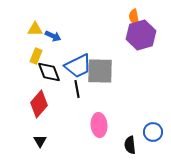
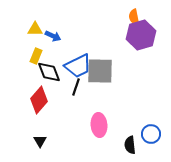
black line: moved 1 px left, 2 px up; rotated 30 degrees clockwise
red diamond: moved 4 px up
blue circle: moved 2 px left, 2 px down
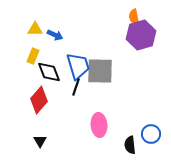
blue arrow: moved 2 px right, 1 px up
yellow rectangle: moved 3 px left
blue trapezoid: rotated 80 degrees counterclockwise
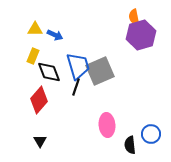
gray square: rotated 24 degrees counterclockwise
pink ellipse: moved 8 px right
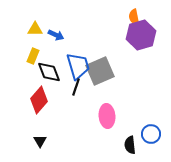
blue arrow: moved 1 px right
pink ellipse: moved 9 px up
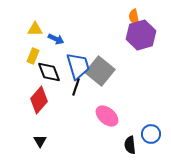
blue arrow: moved 4 px down
gray square: rotated 28 degrees counterclockwise
pink ellipse: rotated 45 degrees counterclockwise
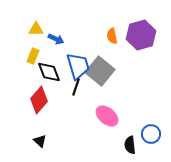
orange semicircle: moved 22 px left, 19 px down
yellow triangle: moved 1 px right
black triangle: rotated 16 degrees counterclockwise
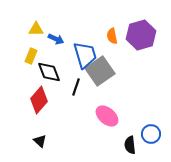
yellow rectangle: moved 2 px left
blue trapezoid: moved 7 px right, 11 px up
gray square: rotated 16 degrees clockwise
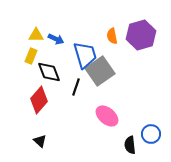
yellow triangle: moved 6 px down
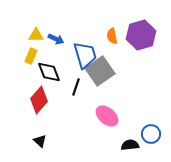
black semicircle: rotated 90 degrees clockwise
